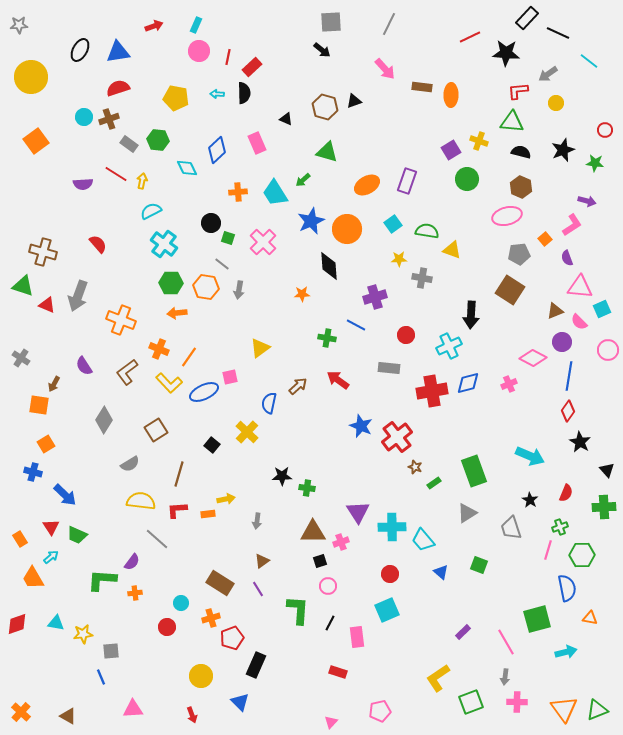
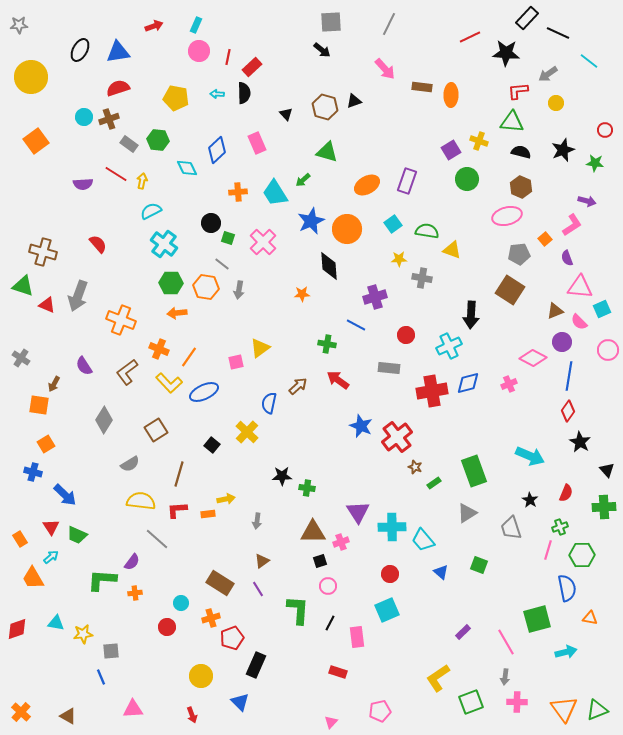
black triangle at (286, 119): moved 5 px up; rotated 24 degrees clockwise
green cross at (327, 338): moved 6 px down
pink square at (230, 377): moved 6 px right, 15 px up
red diamond at (17, 624): moved 5 px down
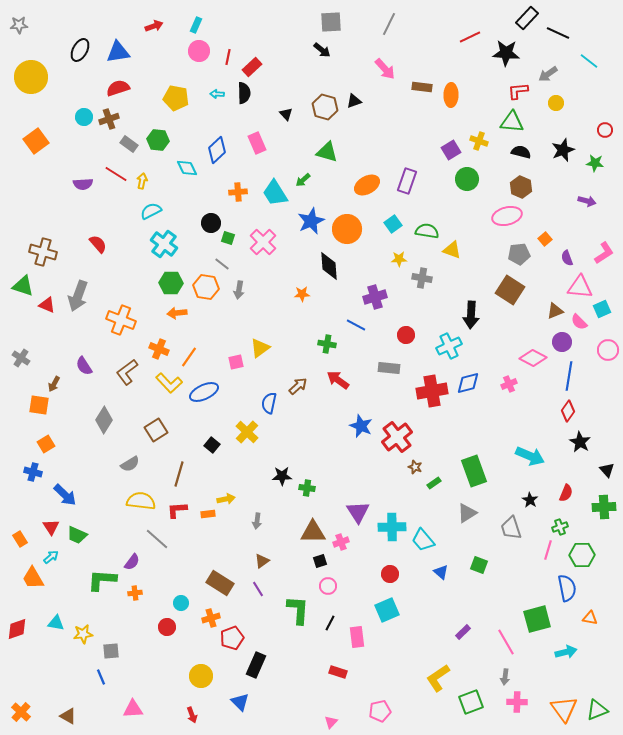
pink L-shape at (572, 225): moved 32 px right, 28 px down
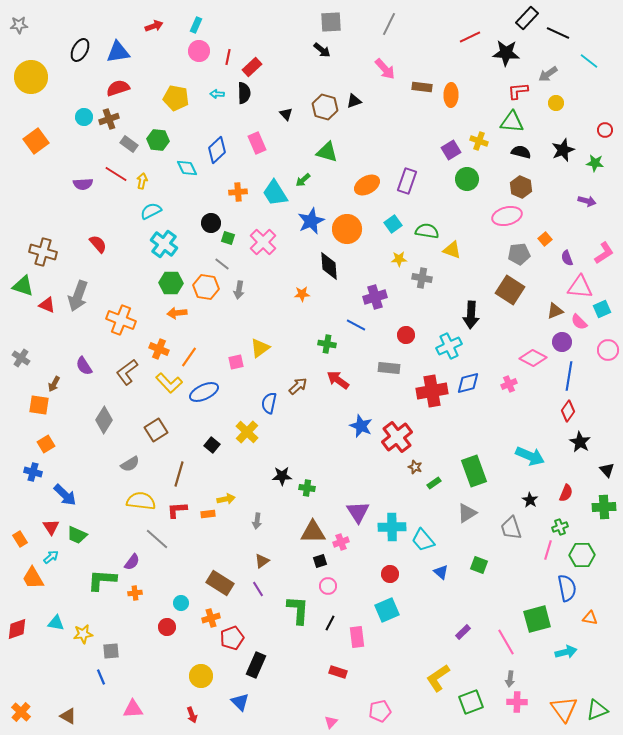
gray arrow at (505, 677): moved 5 px right, 2 px down
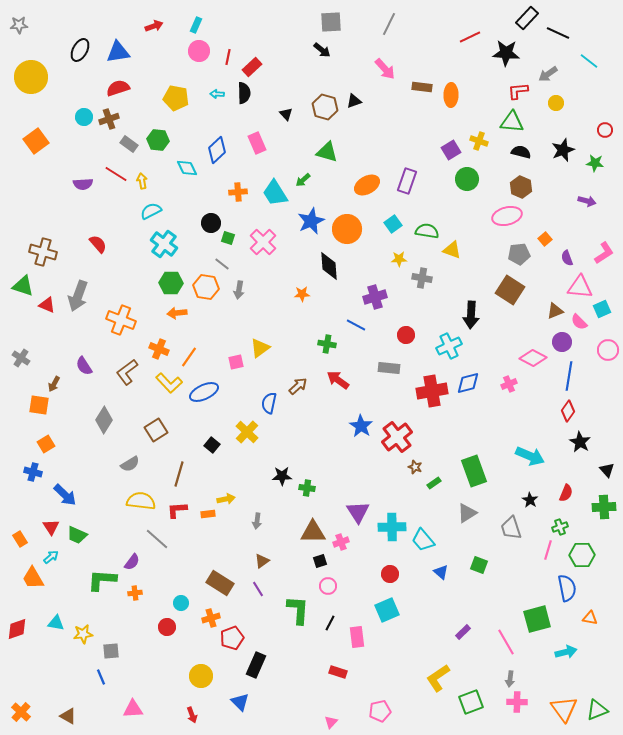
yellow arrow at (142, 181): rotated 21 degrees counterclockwise
blue star at (361, 426): rotated 10 degrees clockwise
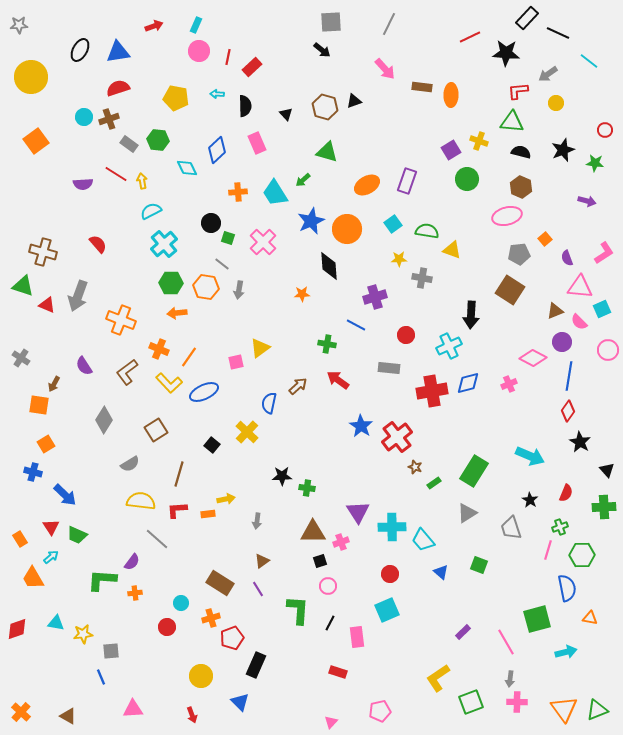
black semicircle at (244, 93): moved 1 px right, 13 px down
cyan cross at (164, 244): rotated 12 degrees clockwise
green rectangle at (474, 471): rotated 52 degrees clockwise
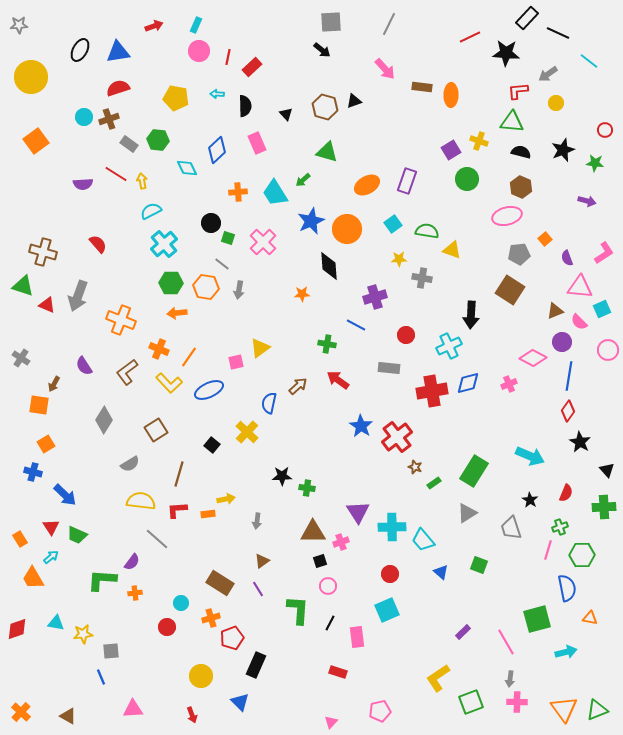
blue ellipse at (204, 392): moved 5 px right, 2 px up
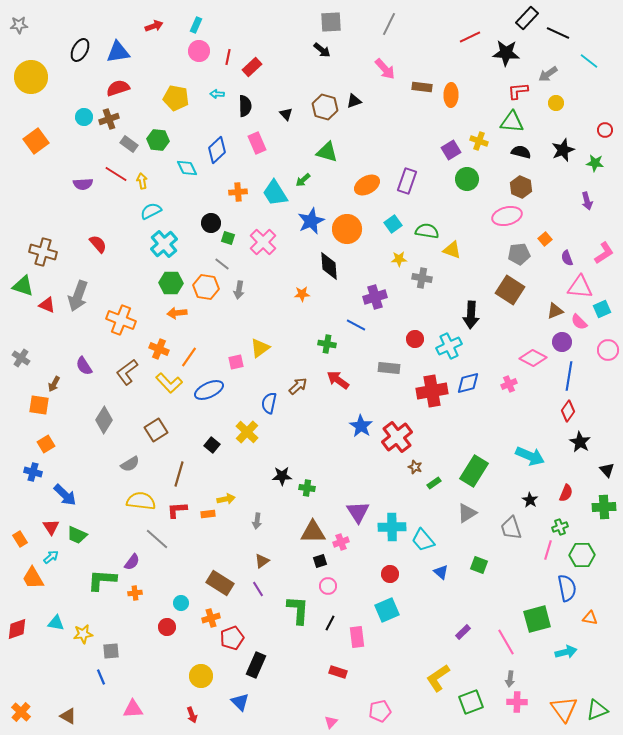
purple arrow at (587, 201): rotated 60 degrees clockwise
red circle at (406, 335): moved 9 px right, 4 px down
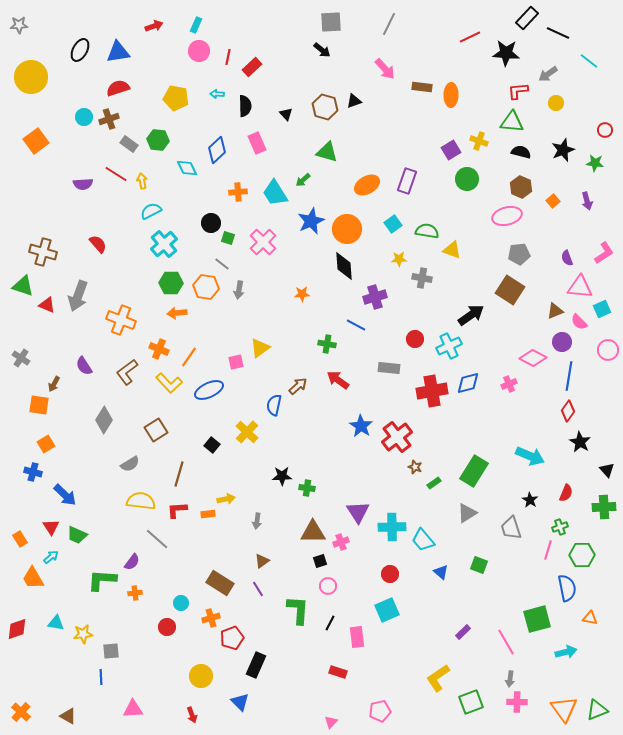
orange square at (545, 239): moved 8 px right, 38 px up
black diamond at (329, 266): moved 15 px right
black arrow at (471, 315): rotated 128 degrees counterclockwise
blue semicircle at (269, 403): moved 5 px right, 2 px down
blue line at (101, 677): rotated 21 degrees clockwise
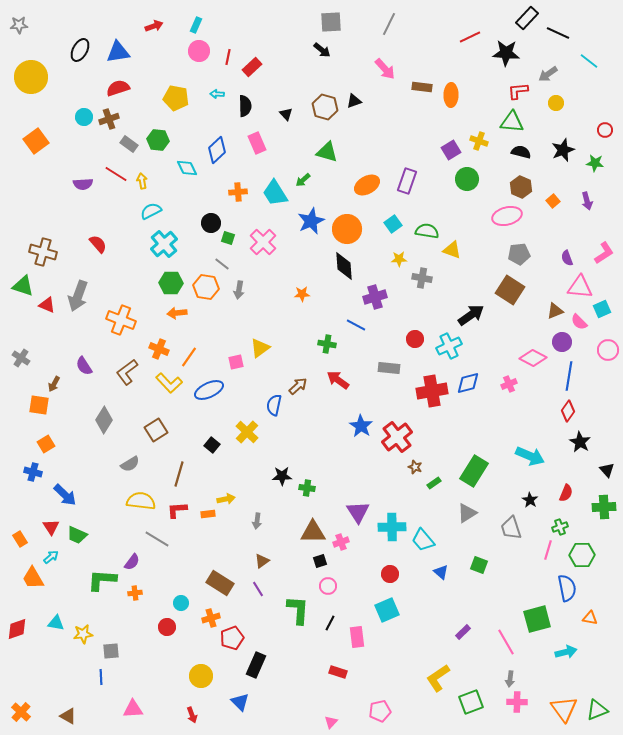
gray line at (157, 539): rotated 10 degrees counterclockwise
